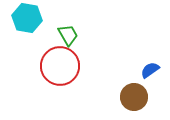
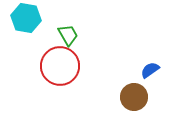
cyan hexagon: moved 1 px left
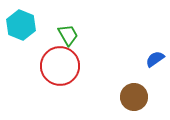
cyan hexagon: moved 5 px left, 7 px down; rotated 12 degrees clockwise
blue semicircle: moved 5 px right, 11 px up
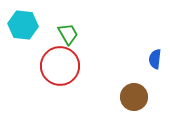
cyan hexagon: moved 2 px right; rotated 16 degrees counterclockwise
green trapezoid: moved 1 px up
blue semicircle: rotated 48 degrees counterclockwise
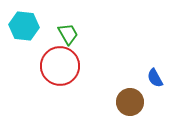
cyan hexagon: moved 1 px right, 1 px down
blue semicircle: moved 19 px down; rotated 36 degrees counterclockwise
brown circle: moved 4 px left, 5 px down
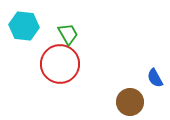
red circle: moved 2 px up
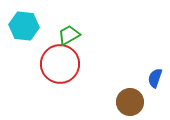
green trapezoid: moved 1 px right, 1 px down; rotated 90 degrees counterclockwise
blue semicircle: rotated 48 degrees clockwise
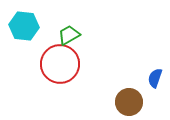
brown circle: moved 1 px left
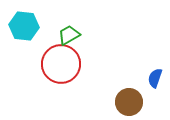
red circle: moved 1 px right
